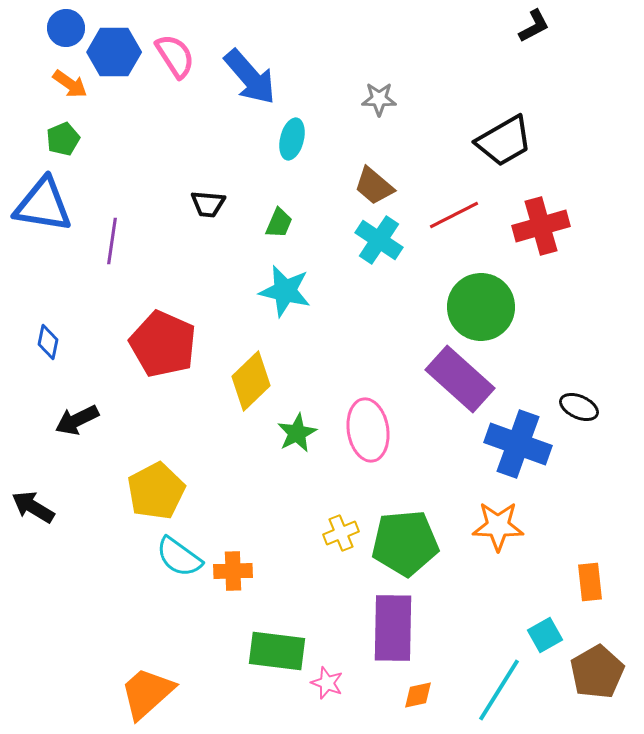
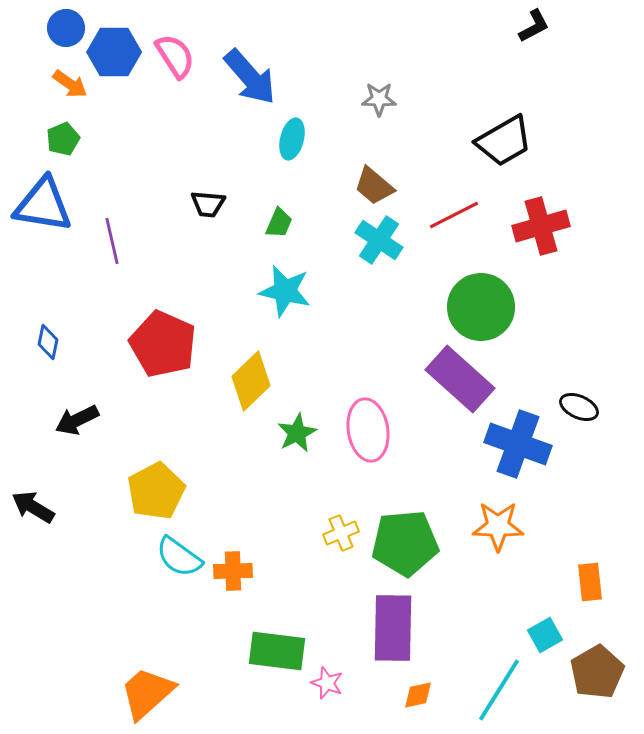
purple line at (112, 241): rotated 21 degrees counterclockwise
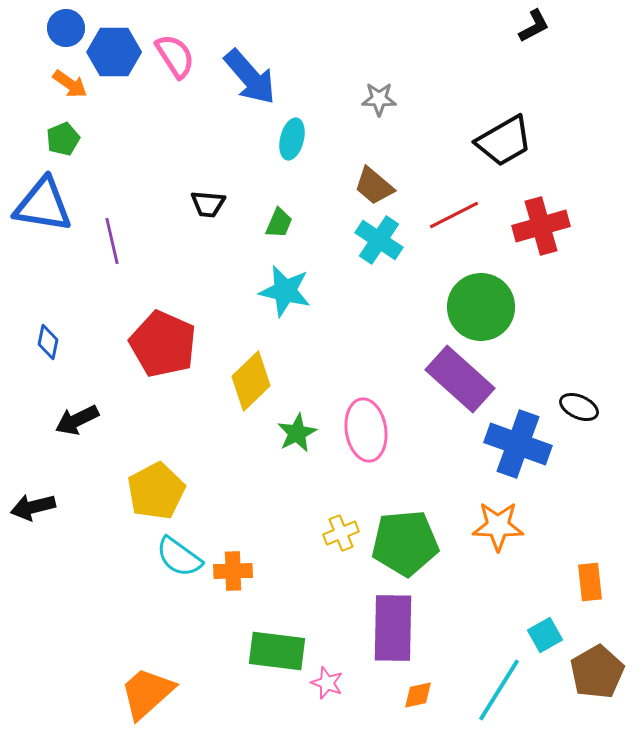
pink ellipse at (368, 430): moved 2 px left
black arrow at (33, 507): rotated 45 degrees counterclockwise
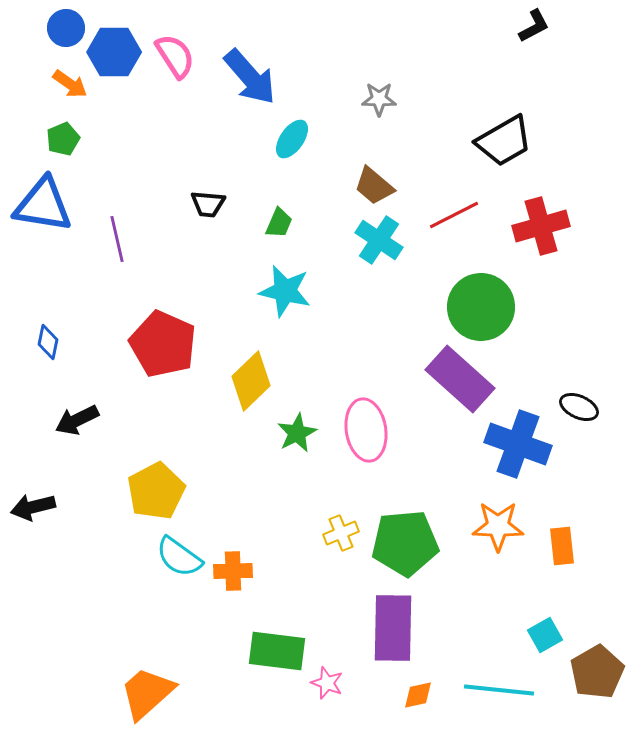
cyan ellipse at (292, 139): rotated 21 degrees clockwise
purple line at (112, 241): moved 5 px right, 2 px up
orange rectangle at (590, 582): moved 28 px left, 36 px up
cyan line at (499, 690): rotated 64 degrees clockwise
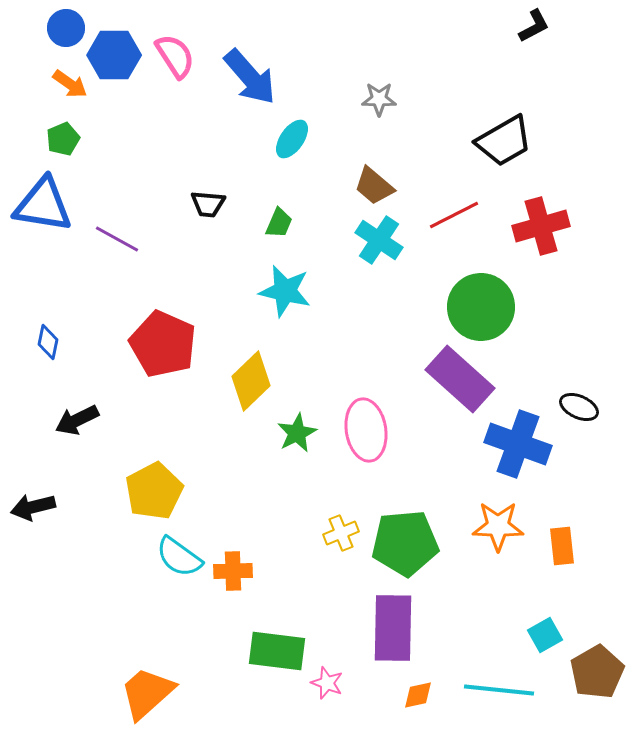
blue hexagon at (114, 52): moved 3 px down
purple line at (117, 239): rotated 48 degrees counterclockwise
yellow pentagon at (156, 491): moved 2 px left
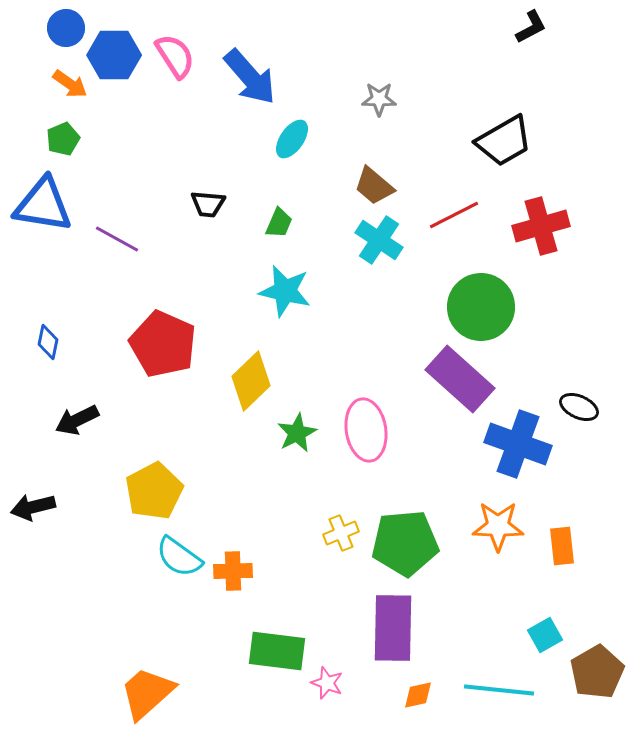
black L-shape at (534, 26): moved 3 px left, 1 px down
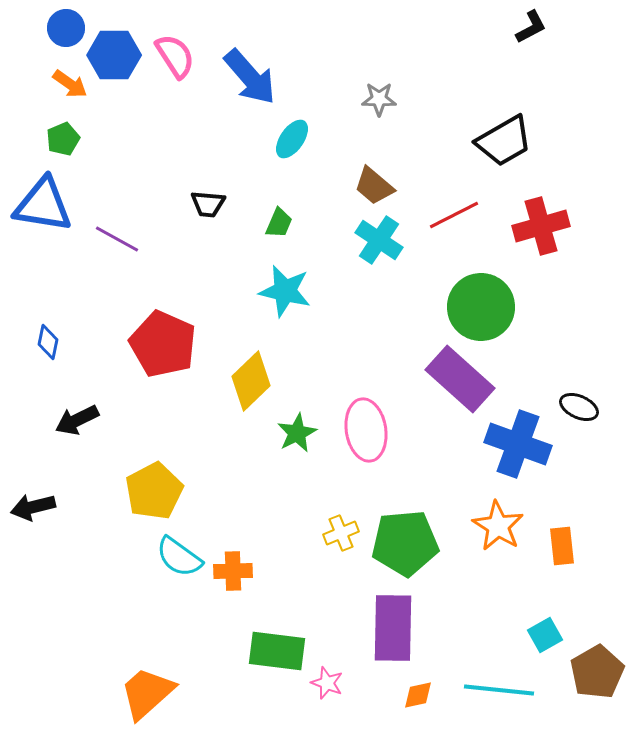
orange star at (498, 526): rotated 30 degrees clockwise
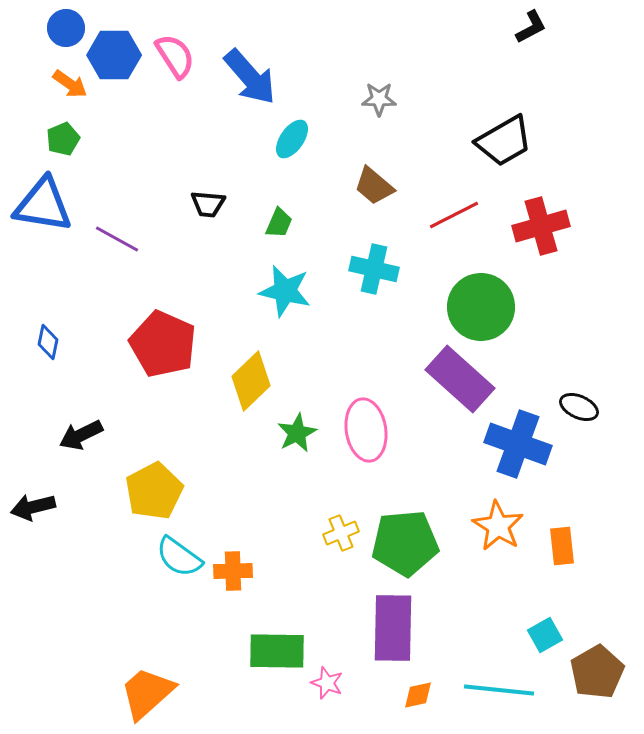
cyan cross at (379, 240): moved 5 px left, 29 px down; rotated 21 degrees counterclockwise
black arrow at (77, 420): moved 4 px right, 15 px down
green rectangle at (277, 651): rotated 6 degrees counterclockwise
